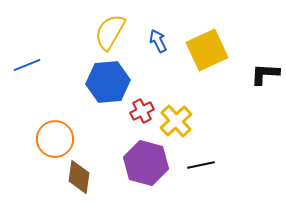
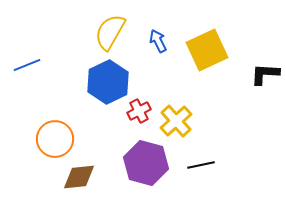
blue hexagon: rotated 21 degrees counterclockwise
red cross: moved 3 px left
brown diamond: rotated 76 degrees clockwise
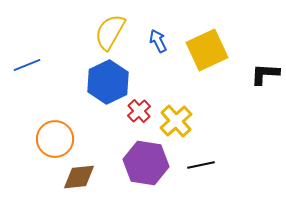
red cross: rotated 15 degrees counterclockwise
purple hexagon: rotated 6 degrees counterclockwise
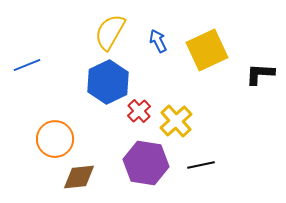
black L-shape: moved 5 px left
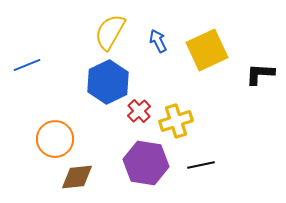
yellow cross: rotated 24 degrees clockwise
brown diamond: moved 2 px left
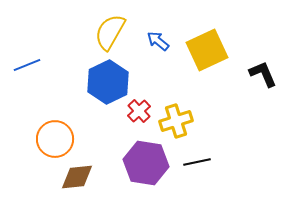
blue arrow: rotated 25 degrees counterclockwise
black L-shape: moved 3 px right; rotated 64 degrees clockwise
black line: moved 4 px left, 3 px up
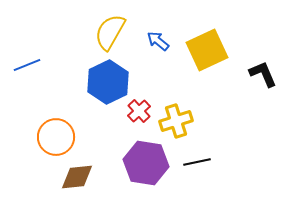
orange circle: moved 1 px right, 2 px up
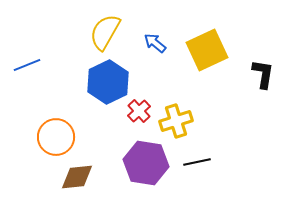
yellow semicircle: moved 5 px left
blue arrow: moved 3 px left, 2 px down
black L-shape: rotated 32 degrees clockwise
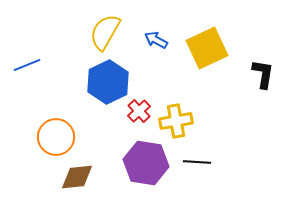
blue arrow: moved 1 px right, 3 px up; rotated 10 degrees counterclockwise
yellow square: moved 2 px up
yellow cross: rotated 8 degrees clockwise
black line: rotated 16 degrees clockwise
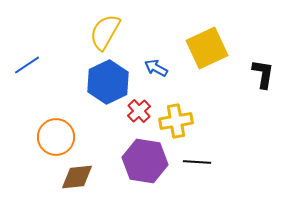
blue arrow: moved 28 px down
blue line: rotated 12 degrees counterclockwise
purple hexagon: moved 1 px left, 2 px up
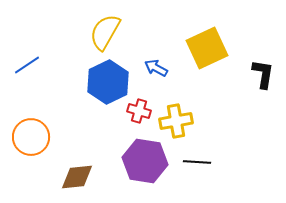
red cross: rotated 30 degrees counterclockwise
orange circle: moved 25 px left
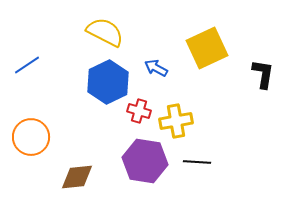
yellow semicircle: rotated 87 degrees clockwise
